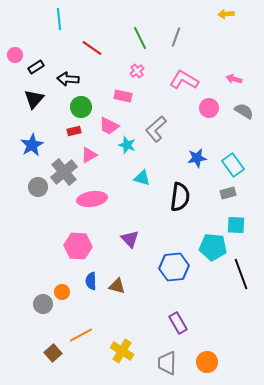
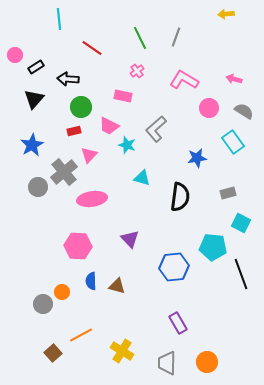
pink triangle at (89, 155): rotated 18 degrees counterclockwise
cyan rectangle at (233, 165): moved 23 px up
cyan square at (236, 225): moved 5 px right, 2 px up; rotated 24 degrees clockwise
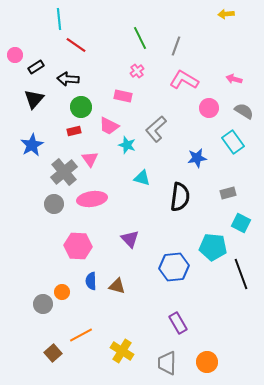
gray line at (176, 37): moved 9 px down
red line at (92, 48): moved 16 px left, 3 px up
pink triangle at (89, 155): moved 1 px right, 4 px down; rotated 18 degrees counterclockwise
gray circle at (38, 187): moved 16 px right, 17 px down
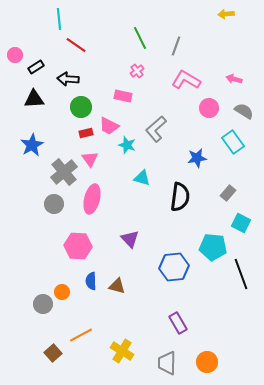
pink L-shape at (184, 80): moved 2 px right
black triangle at (34, 99): rotated 45 degrees clockwise
red rectangle at (74, 131): moved 12 px right, 2 px down
gray rectangle at (228, 193): rotated 35 degrees counterclockwise
pink ellipse at (92, 199): rotated 68 degrees counterclockwise
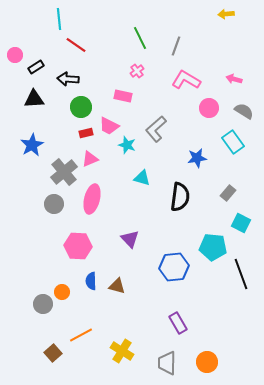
pink triangle at (90, 159): rotated 42 degrees clockwise
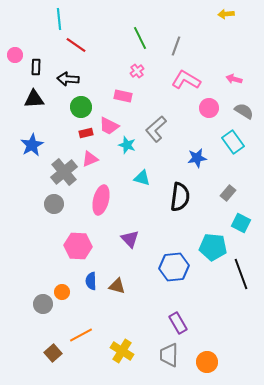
black rectangle at (36, 67): rotated 56 degrees counterclockwise
pink ellipse at (92, 199): moved 9 px right, 1 px down
gray trapezoid at (167, 363): moved 2 px right, 8 px up
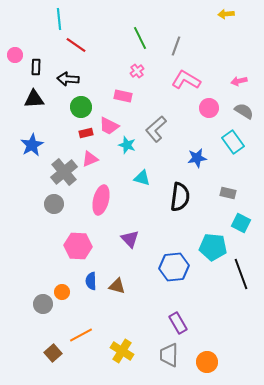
pink arrow at (234, 79): moved 5 px right, 2 px down; rotated 28 degrees counterclockwise
gray rectangle at (228, 193): rotated 63 degrees clockwise
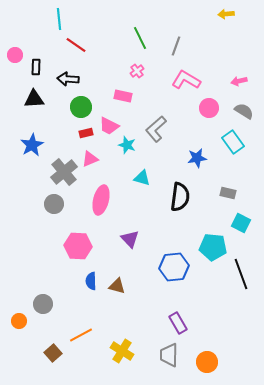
orange circle at (62, 292): moved 43 px left, 29 px down
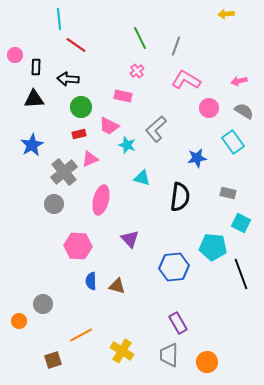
red rectangle at (86, 133): moved 7 px left, 1 px down
brown square at (53, 353): moved 7 px down; rotated 24 degrees clockwise
